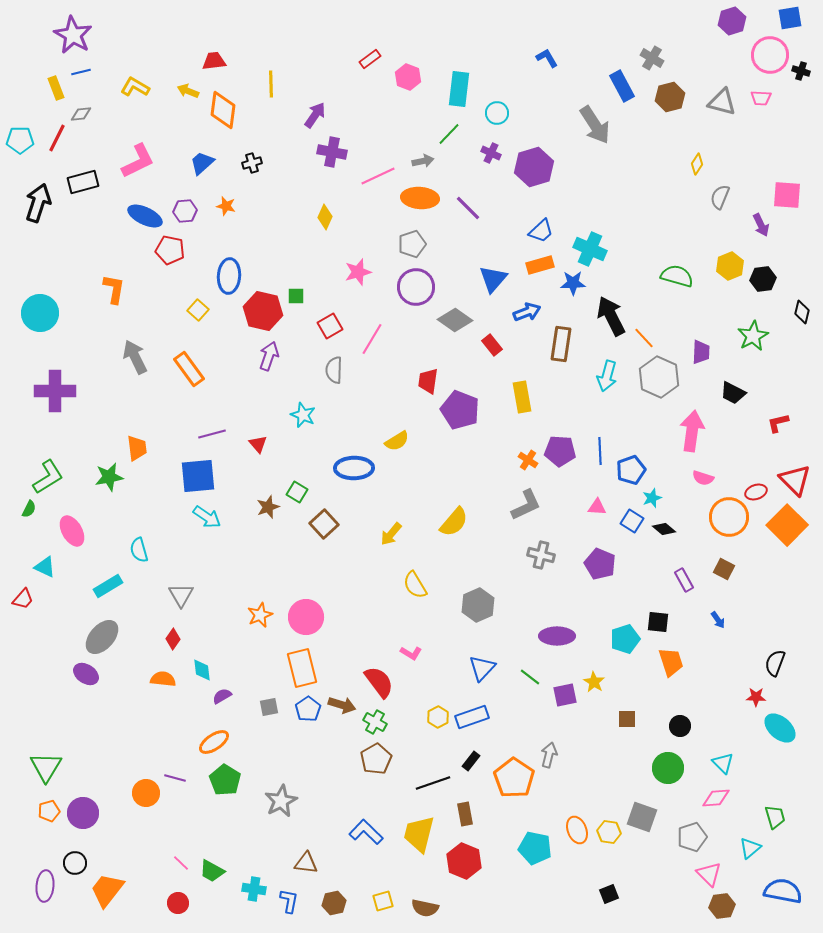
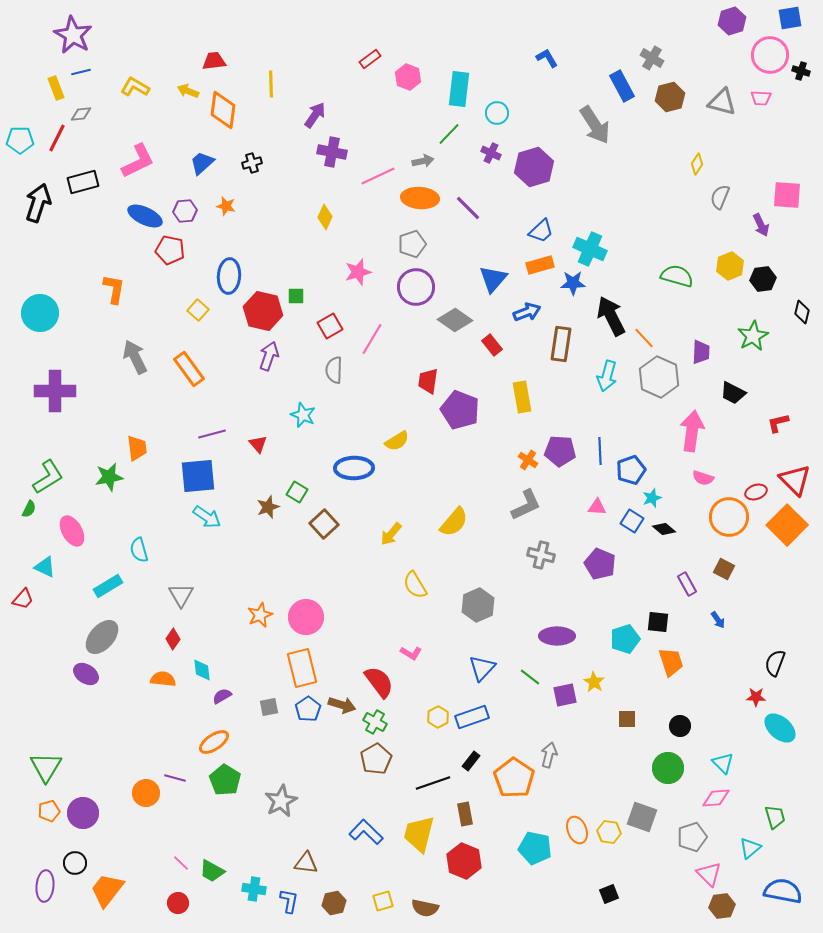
purple rectangle at (684, 580): moved 3 px right, 4 px down
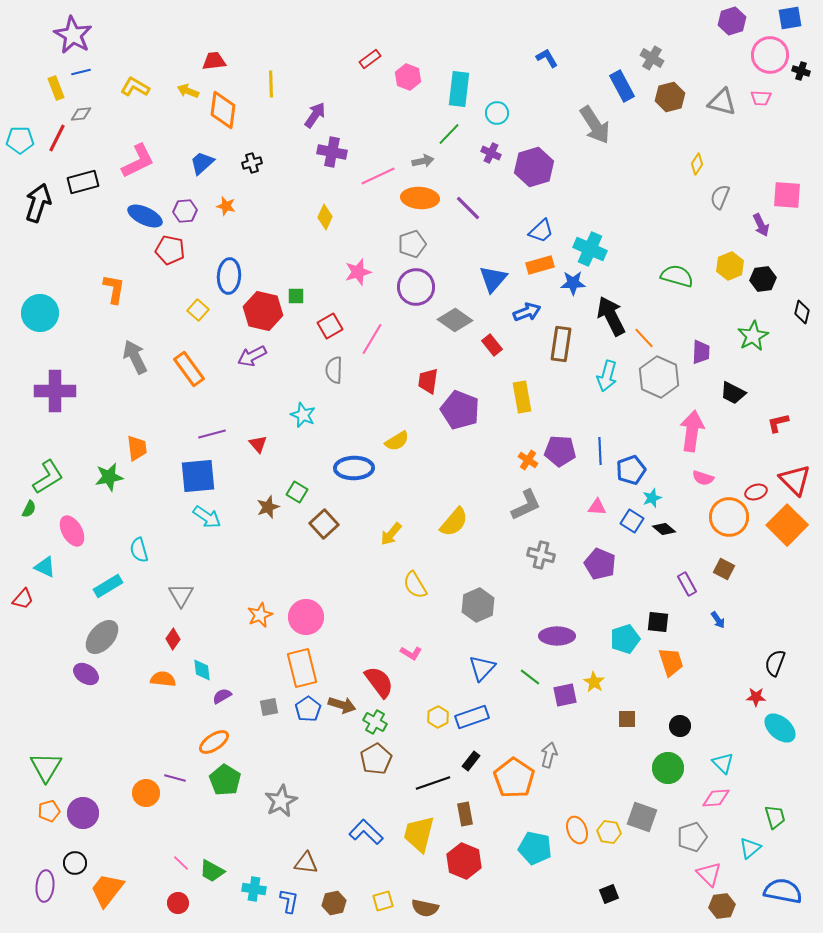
purple arrow at (269, 356): moved 17 px left; rotated 136 degrees counterclockwise
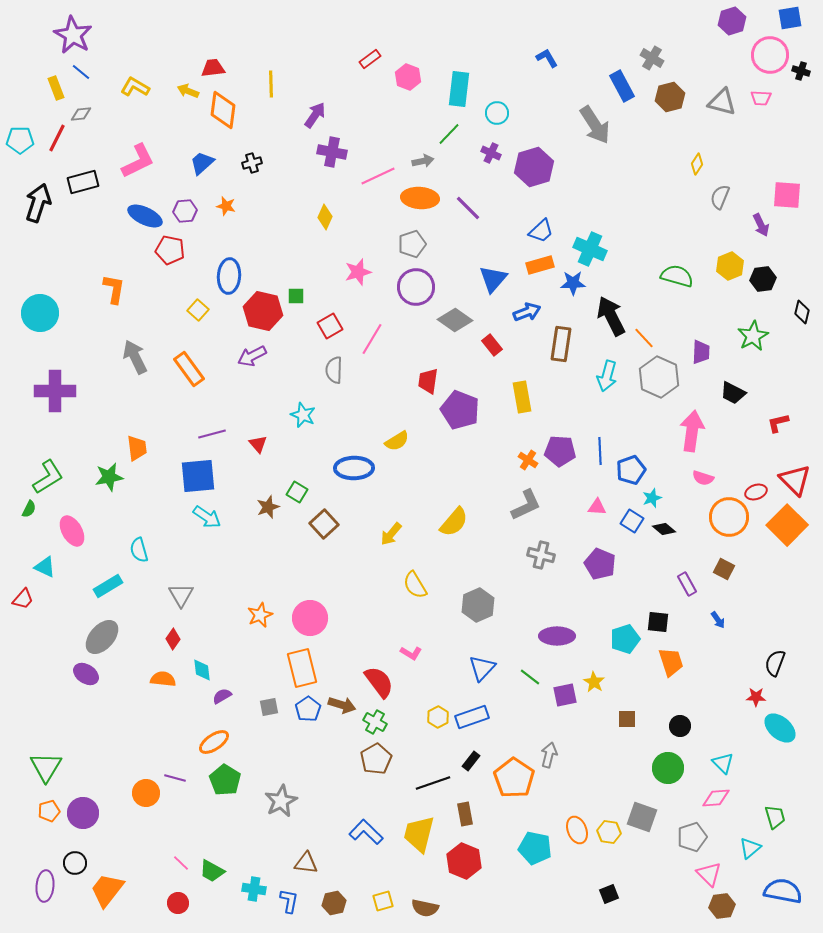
red trapezoid at (214, 61): moved 1 px left, 7 px down
blue line at (81, 72): rotated 54 degrees clockwise
pink circle at (306, 617): moved 4 px right, 1 px down
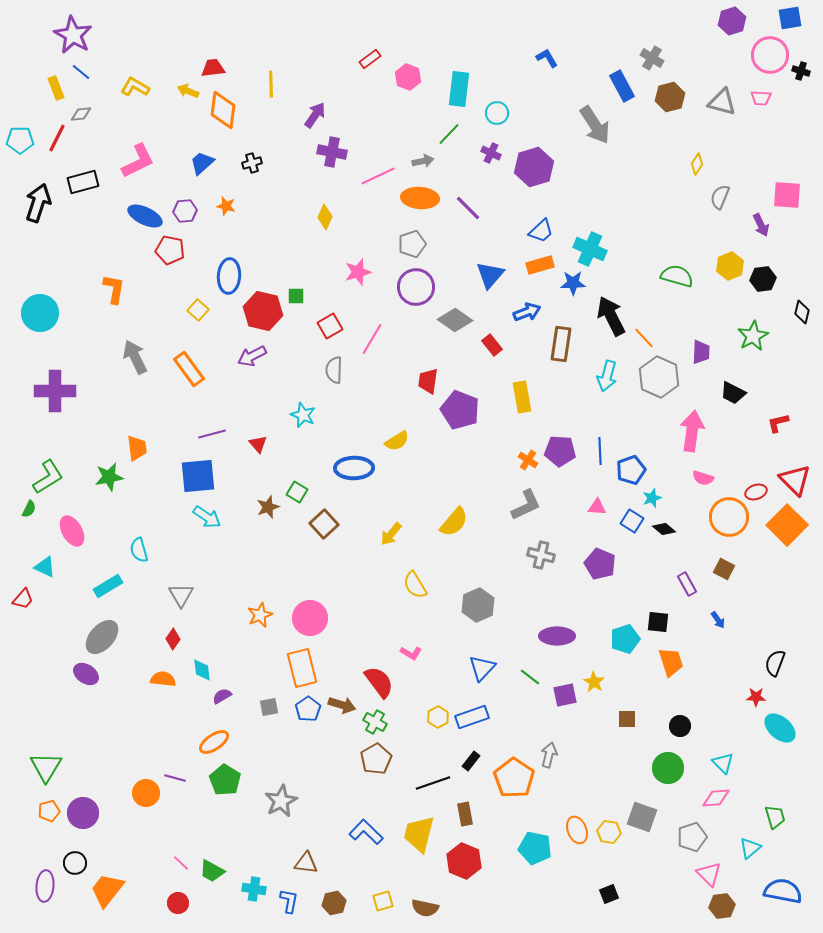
blue triangle at (493, 279): moved 3 px left, 4 px up
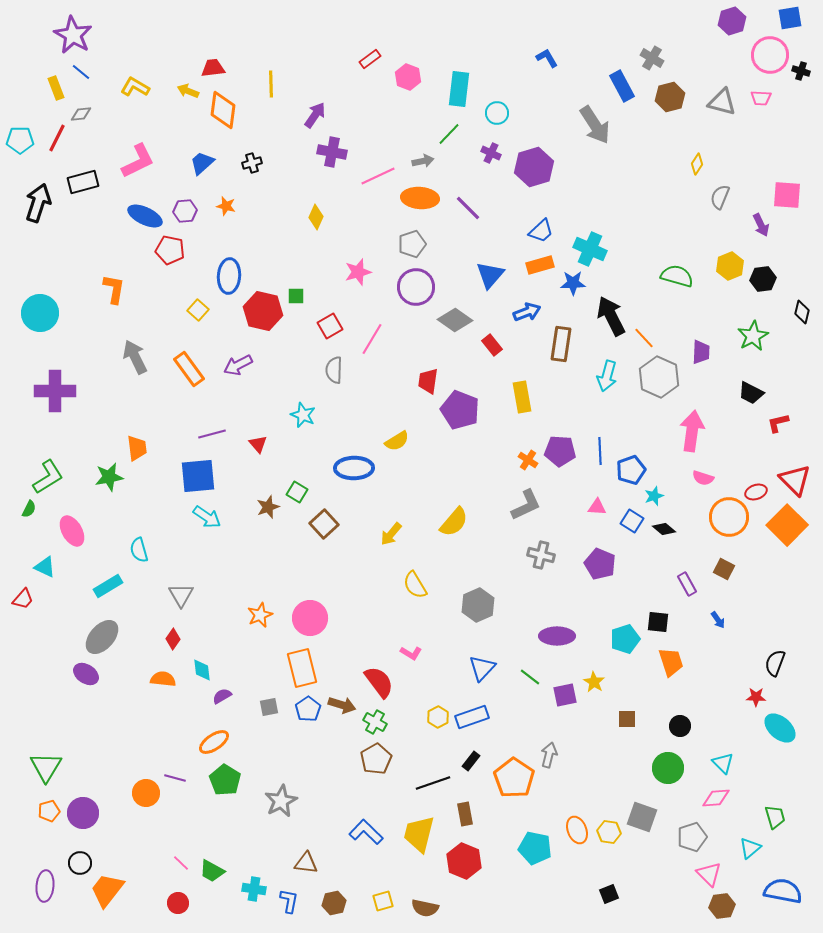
yellow diamond at (325, 217): moved 9 px left
purple arrow at (252, 356): moved 14 px left, 9 px down
black trapezoid at (733, 393): moved 18 px right
cyan star at (652, 498): moved 2 px right, 2 px up
black circle at (75, 863): moved 5 px right
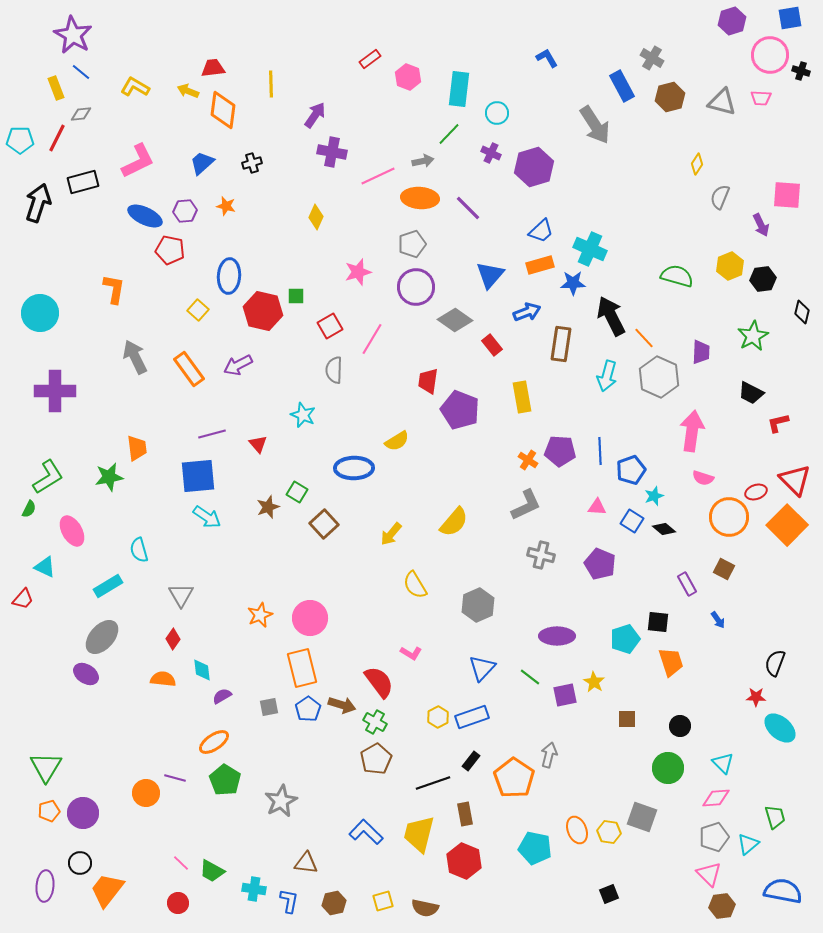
gray pentagon at (692, 837): moved 22 px right
cyan triangle at (750, 848): moved 2 px left, 4 px up
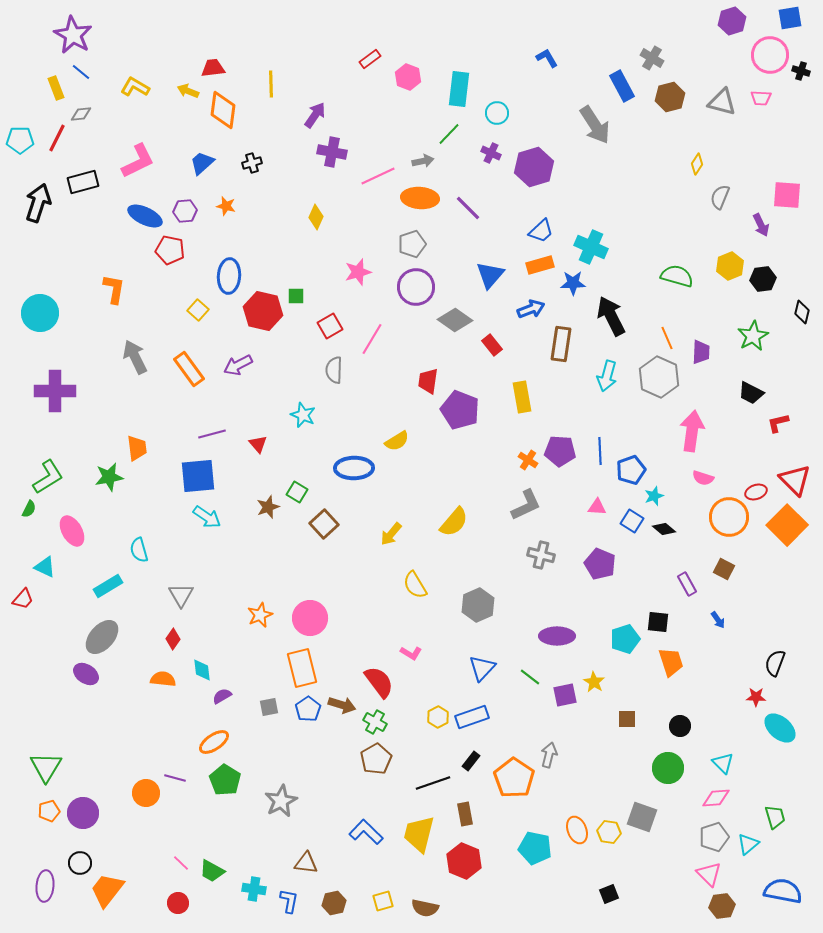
cyan cross at (590, 249): moved 1 px right, 2 px up
blue arrow at (527, 312): moved 4 px right, 3 px up
orange line at (644, 338): moved 23 px right; rotated 20 degrees clockwise
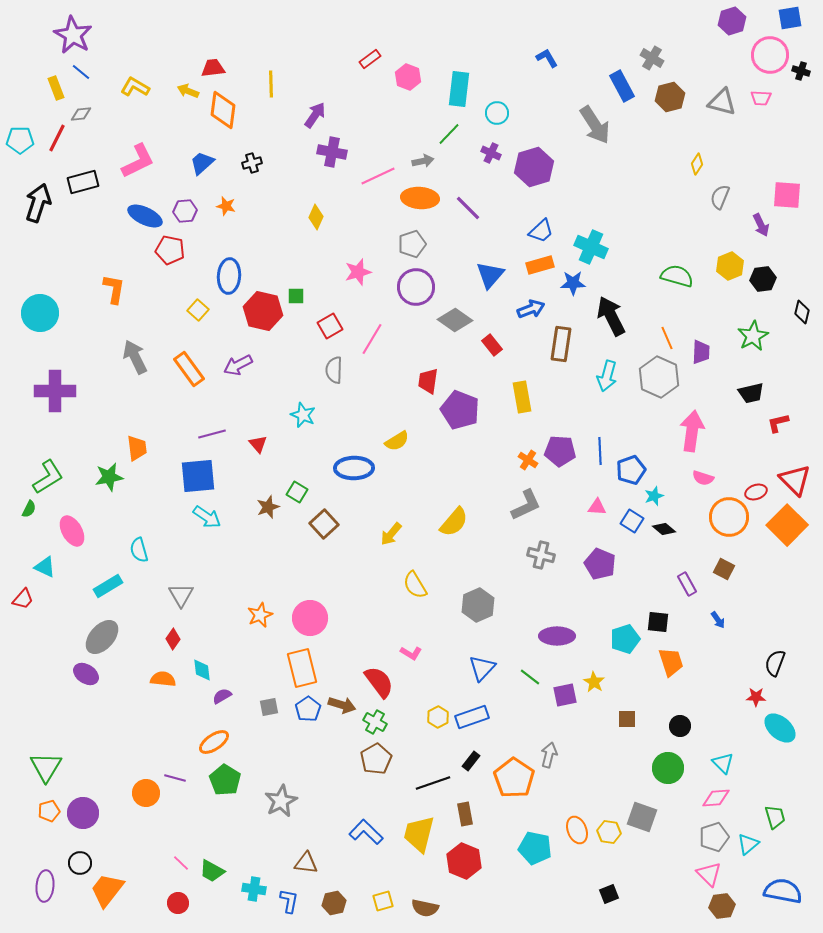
black trapezoid at (751, 393): rotated 40 degrees counterclockwise
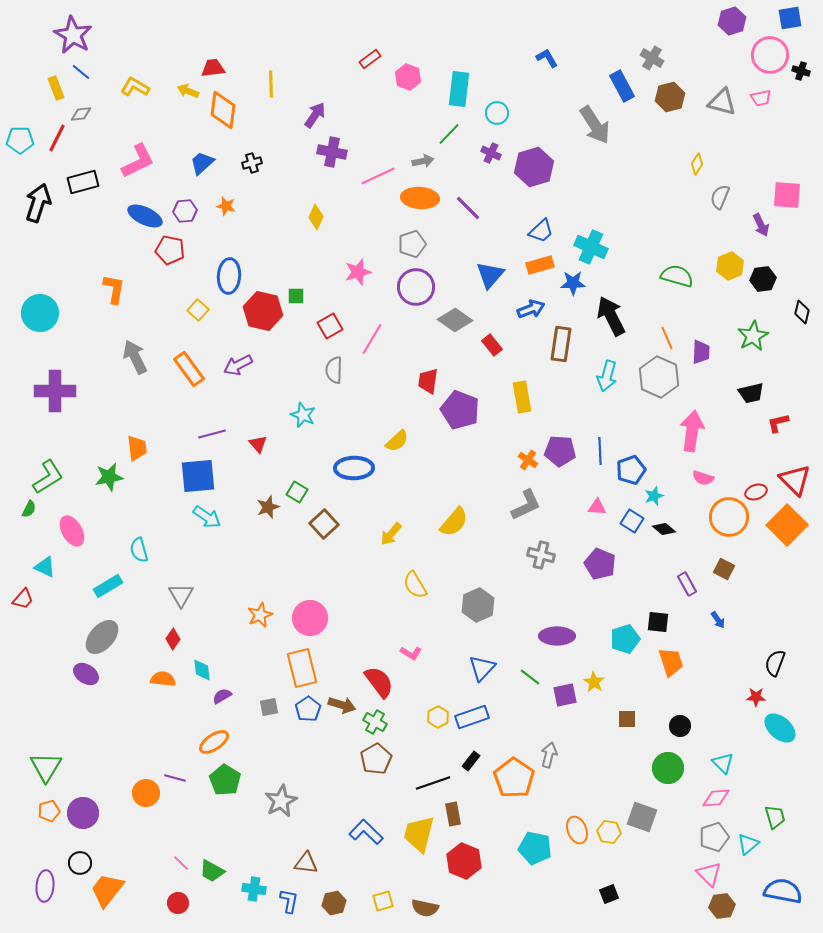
pink trapezoid at (761, 98): rotated 15 degrees counterclockwise
yellow semicircle at (397, 441): rotated 10 degrees counterclockwise
brown rectangle at (465, 814): moved 12 px left
